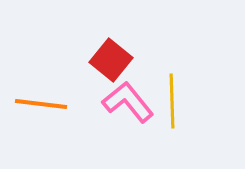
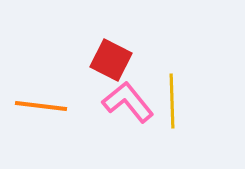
red square: rotated 12 degrees counterclockwise
orange line: moved 2 px down
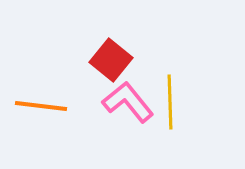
red square: rotated 12 degrees clockwise
yellow line: moved 2 px left, 1 px down
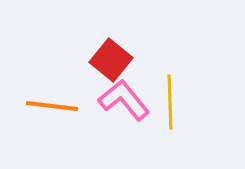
pink L-shape: moved 4 px left, 2 px up
orange line: moved 11 px right
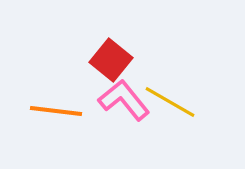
yellow line: rotated 58 degrees counterclockwise
orange line: moved 4 px right, 5 px down
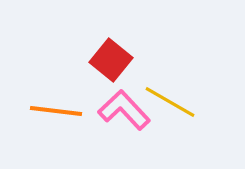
pink L-shape: moved 10 px down; rotated 4 degrees counterclockwise
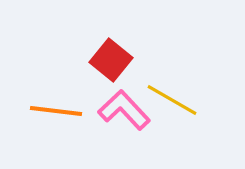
yellow line: moved 2 px right, 2 px up
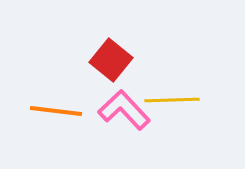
yellow line: rotated 32 degrees counterclockwise
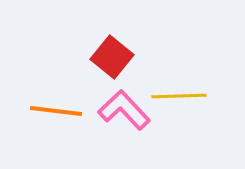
red square: moved 1 px right, 3 px up
yellow line: moved 7 px right, 4 px up
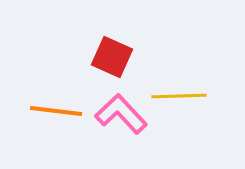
red square: rotated 15 degrees counterclockwise
pink L-shape: moved 3 px left, 4 px down
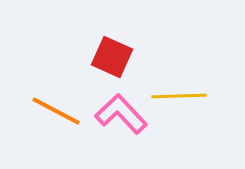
orange line: rotated 21 degrees clockwise
